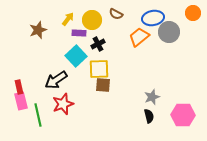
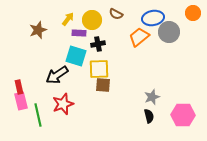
black cross: rotated 16 degrees clockwise
cyan square: rotated 30 degrees counterclockwise
black arrow: moved 1 px right, 5 px up
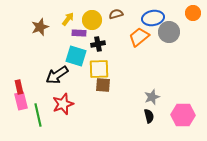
brown semicircle: rotated 136 degrees clockwise
brown star: moved 2 px right, 3 px up
